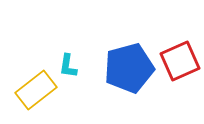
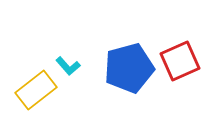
cyan L-shape: rotated 50 degrees counterclockwise
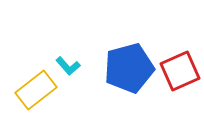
red square: moved 10 px down
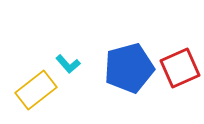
cyan L-shape: moved 2 px up
red square: moved 3 px up
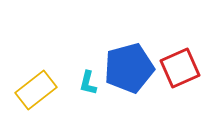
cyan L-shape: moved 20 px right, 19 px down; rotated 55 degrees clockwise
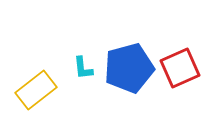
cyan L-shape: moved 5 px left, 15 px up; rotated 20 degrees counterclockwise
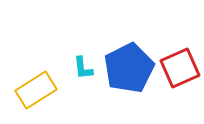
blue pentagon: rotated 12 degrees counterclockwise
yellow rectangle: rotated 6 degrees clockwise
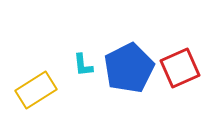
cyan L-shape: moved 3 px up
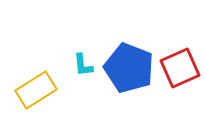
blue pentagon: rotated 24 degrees counterclockwise
